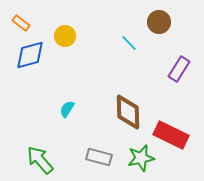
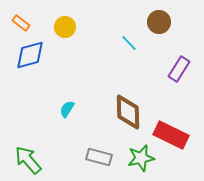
yellow circle: moved 9 px up
green arrow: moved 12 px left
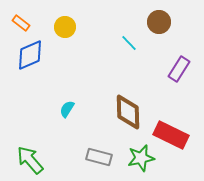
blue diamond: rotated 8 degrees counterclockwise
green arrow: moved 2 px right
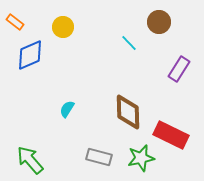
orange rectangle: moved 6 px left, 1 px up
yellow circle: moved 2 px left
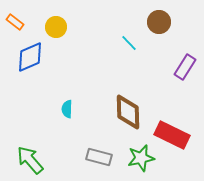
yellow circle: moved 7 px left
blue diamond: moved 2 px down
purple rectangle: moved 6 px right, 2 px up
cyan semicircle: rotated 30 degrees counterclockwise
red rectangle: moved 1 px right
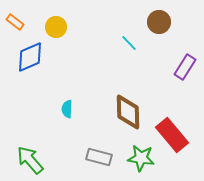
red rectangle: rotated 24 degrees clockwise
green star: rotated 20 degrees clockwise
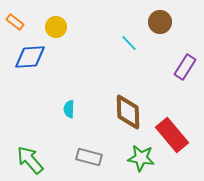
brown circle: moved 1 px right
blue diamond: rotated 20 degrees clockwise
cyan semicircle: moved 2 px right
gray rectangle: moved 10 px left
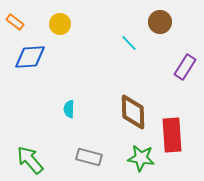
yellow circle: moved 4 px right, 3 px up
brown diamond: moved 5 px right
red rectangle: rotated 36 degrees clockwise
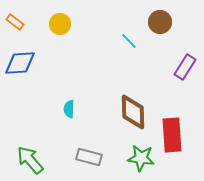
cyan line: moved 2 px up
blue diamond: moved 10 px left, 6 px down
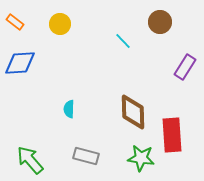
cyan line: moved 6 px left
gray rectangle: moved 3 px left, 1 px up
